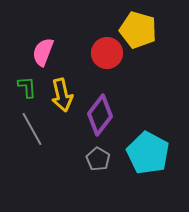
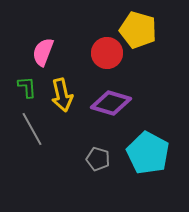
purple diamond: moved 11 px right, 12 px up; rotated 69 degrees clockwise
gray pentagon: rotated 15 degrees counterclockwise
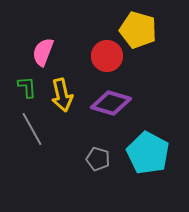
red circle: moved 3 px down
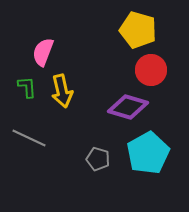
red circle: moved 44 px right, 14 px down
yellow arrow: moved 4 px up
purple diamond: moved 17 px right, 4 px down
gray line: moved 3 px left, 9 px down; rotated 36 degrees counterclockwise
cyan pentagon: rotated 15 degrees clockwise
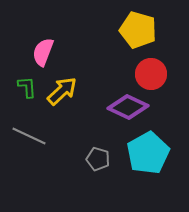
red circle: moved 4 px down
yellow arrow: rotated 120 degrees counterclockwise
purple diamond: rotated 9 degrees clockwise
gray line: moved 2 px up
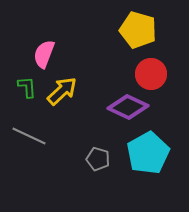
pink semicircle: moved 1 px right, 2 px down
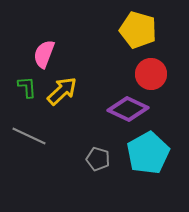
purple diamond: moved 2 px down
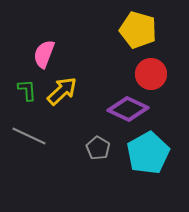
green L-shape: moved 3 px down
gray pentagon: moved 11 px up; rotated 15 degrees clockwise
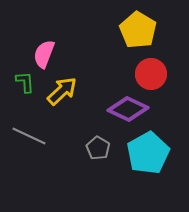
yellow pentagon: rotated 15 degrees clockwise
green L-shape: moved 2 px left, 8 px up
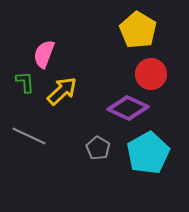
purple diamond: moved 1 px up
